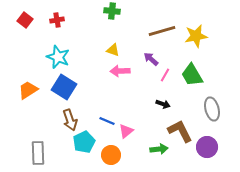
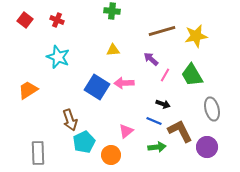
red cross: rotated 32 degrees clockwise
yellow triangle: rotated 24 degrees counterclockwise
pink arrow: moved 4 px right, 12 px down
blue square: moved 33 px right
blue line: moved 47 px right
green arrow: moved 2 px left, 2 px up
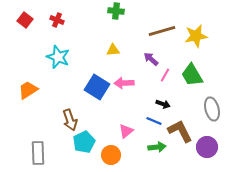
green cross: moved 4 px right
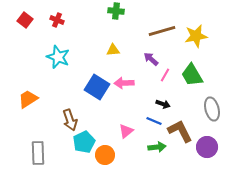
orange trapezoid: moved 9 px down
orange circle: moved 6 px left
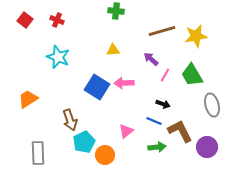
gray ellipse: moved 4 px up
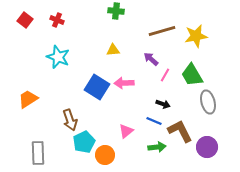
gray ellipse: moved 4 px left, 3 px up
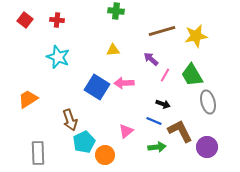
red cross: rotated 16 degrees counterclockwise
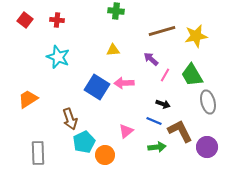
brown arrow: moved 1 px up
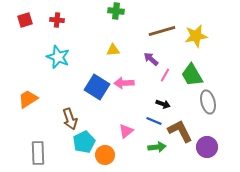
red square: rotated 35 degrees clockwise
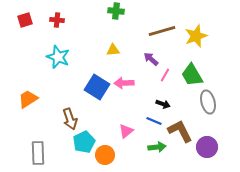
yellow star: rotated 10 degrees counterclockwise
